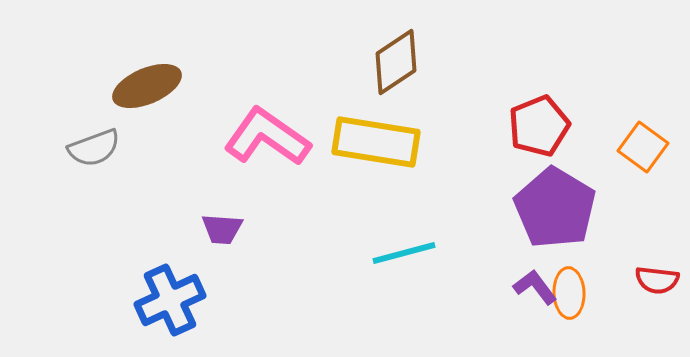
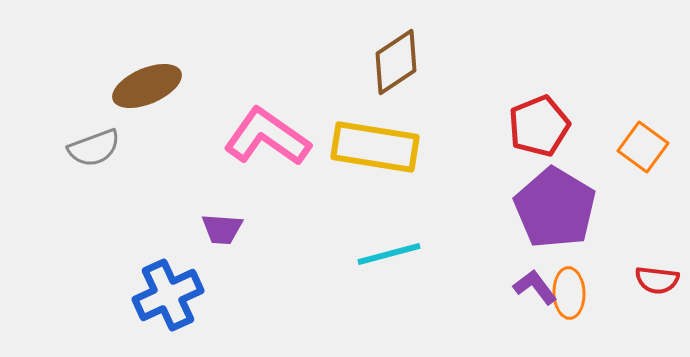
yellow rectangle: moved 1 px left, 5 px down
cyan line: moved 15 px left, 1 px down
blue cross: moved 2 px left, 5 px up
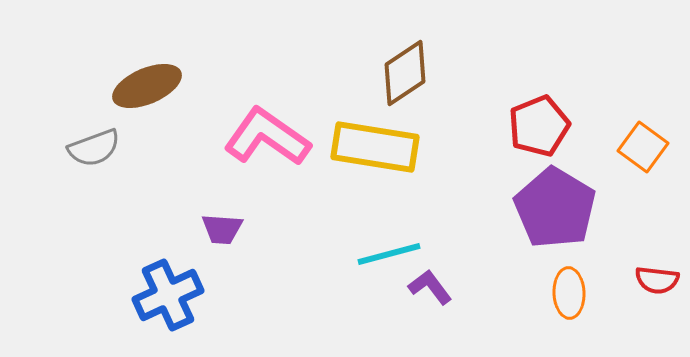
brown diamond: moved 9 px right, 11 px down
purple L-shape: moved 105 px left
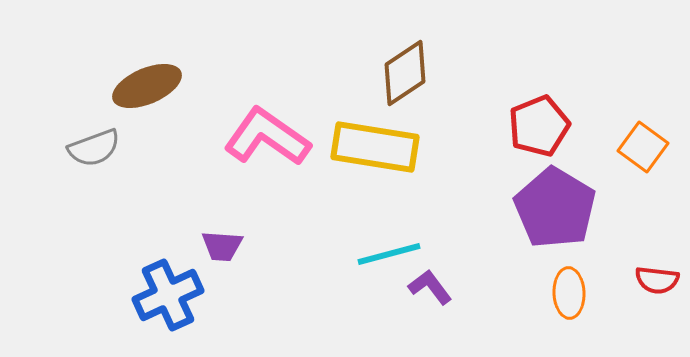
purple trapezoid: moved 17 px down
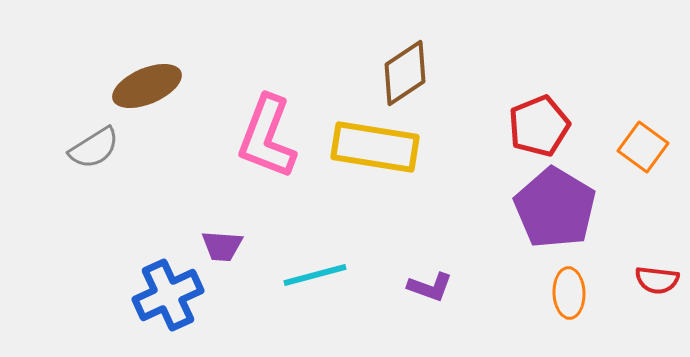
pink L-shape: rotated 104 degrees counterclockwise
gray semicircle: rotated 12 degrees counterclockwise
cyan line: moved 74 px left, 21 px down
purple L-shape: rotated 147 degrees clockwise
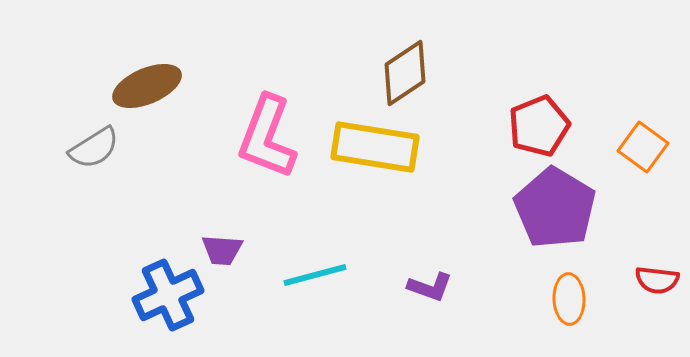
purple trapezoid: moved 4 px down
orange ellipse: moved 6 px down
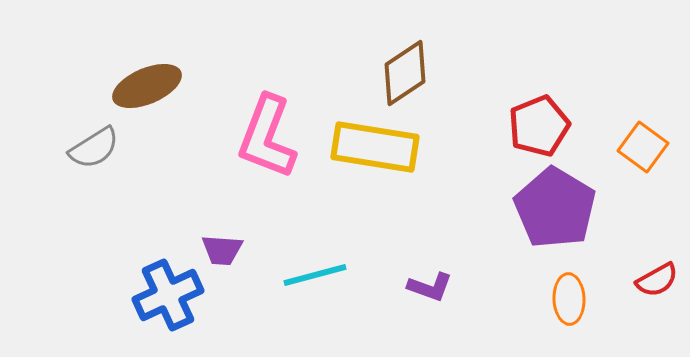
red semicircle: rotated 36 degrees counterclockwise
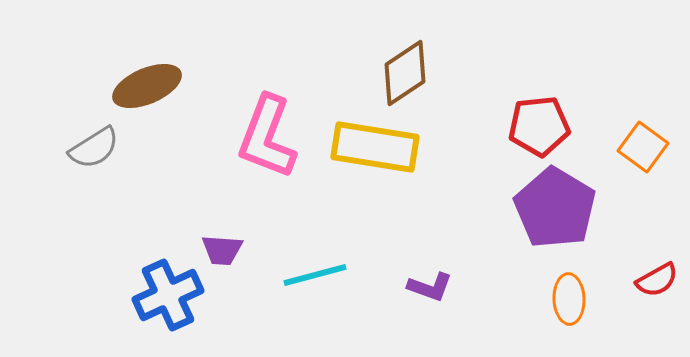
red pentagon: rotated 16 degrees clockwise
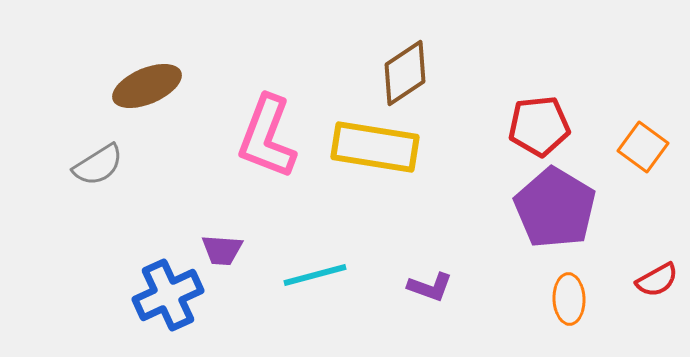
gray semicircle: moved 4 px right, 17 px down
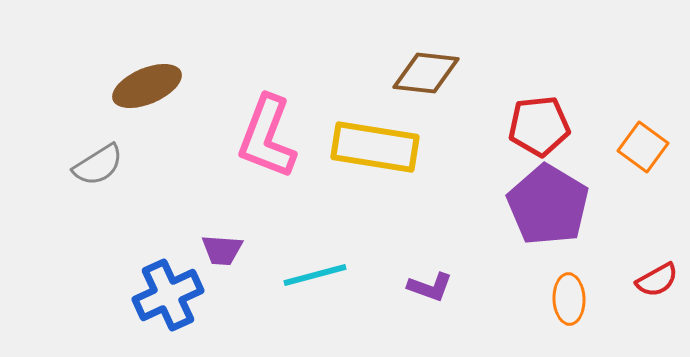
brown diamond: moved 21 px right; rotated 40 degrees clockwise
purple pentagon: moved 7 px left, 3 px up
